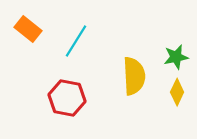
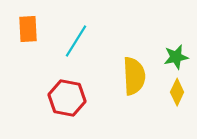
orange rectangle: rotated 48 degrees clockwise
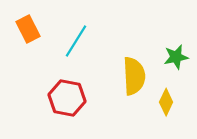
orange rectangle: rotated 24 degrees counterclockwise
yellow diamond: moved 11 px left, 10 px down
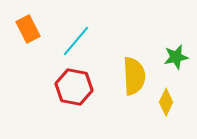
cyan line: rotated 8 degrees clockwise
red hexagon: moved 7 px right, 11 px up
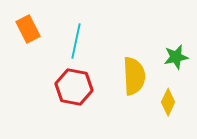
cyan line: rotated 28 degrees counterclockwise
yellow diamond: moved 2 px right
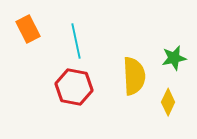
cyan line: rotated 24 degrees counterclockwise
green star: moved 2 px left, 1 px down
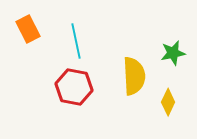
green star: moved 1 px left, 5 px up
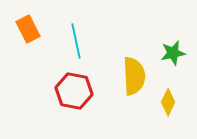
red hexagon: moved 4 px down
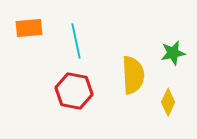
orange rectangle: moved 1 px right, 1 px up; rotated 68 degrees counterclockwise
yellow semicircle: moved 1 px left, 1 px up
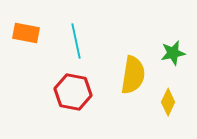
orange rectangle: moved 3 px left, 5 px down; rotated 16 degrees clockwise
yellow semicircle: rotated 12 degrees clockwise
red hexagon: moved 1 px left, 1 px down
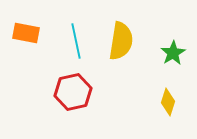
green star: rotated 20 degrees counterclockwise
yellow semicircle: moved 12 px left, 34 px up
red hexagon: rotated 24 degrees counterclockwise
yellow diamond: rotated 8 degrees counterclockwise
